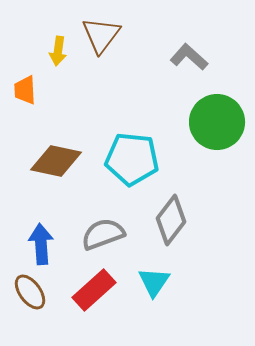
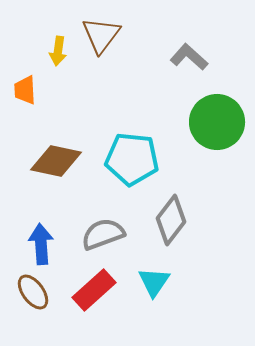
brown ellipse: moved 3 px right
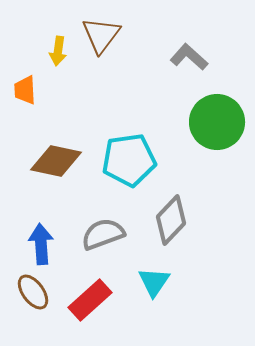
cyan pentagon: moved 3 px left, 1 px down; rotated 14 degrees counterclockwise
gray diamond: rotated 6 degrees clockwise
red rectangle: moved 4 px left, 10 px down
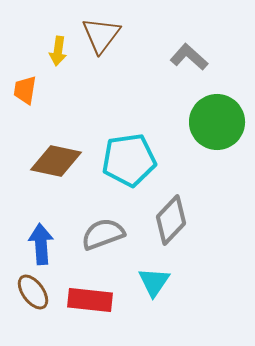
orange trapezoid: rotated 12 degrees clockwise
red rectangle: rotated 48 degrees clockwise
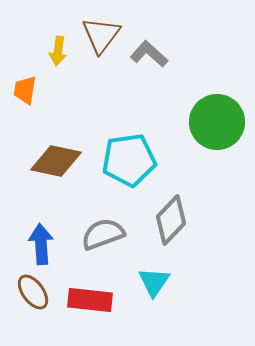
gray L-shape: moved 40 px left, 3 px up
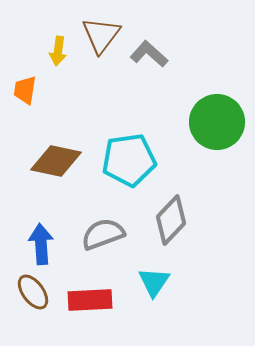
red rectangle: rotated 9 degrees counterclockwise
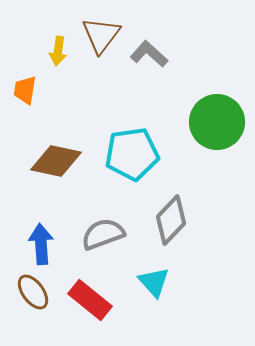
cyan pentagon: moved 3 px right, 6 px up
cyan triangle: rotated 16 degrees counterclockwise
red rectangle: rotated 42 degrees clockwise
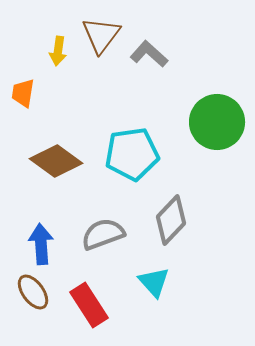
orange trapezoid: moved 2 px left, 3 px down
brown diamond: rotated 24 degrees clockwise
red rectangle: moved 1 px left, 5 px down; rotated 18 degrees clockwise
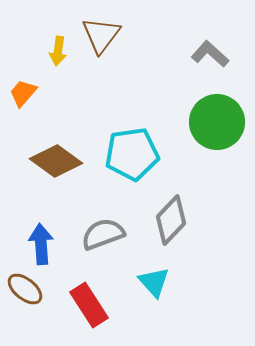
gray L-shape: moved 61 px right
orange trapezoid: rotated 32 degrees clockwise
brown ellipse: moved 8 px left, 3 px up; rotated 15 degrees counterclockwise
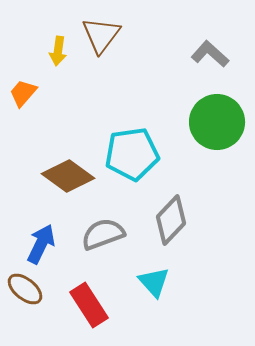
brown diamond: moved 12 px right, 15 px down
blue arrow: rotated 30 degrees clockwise
